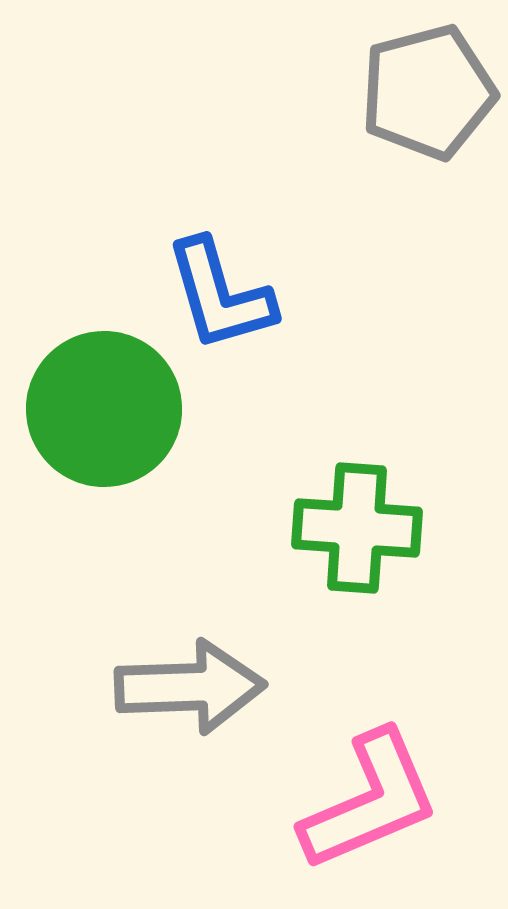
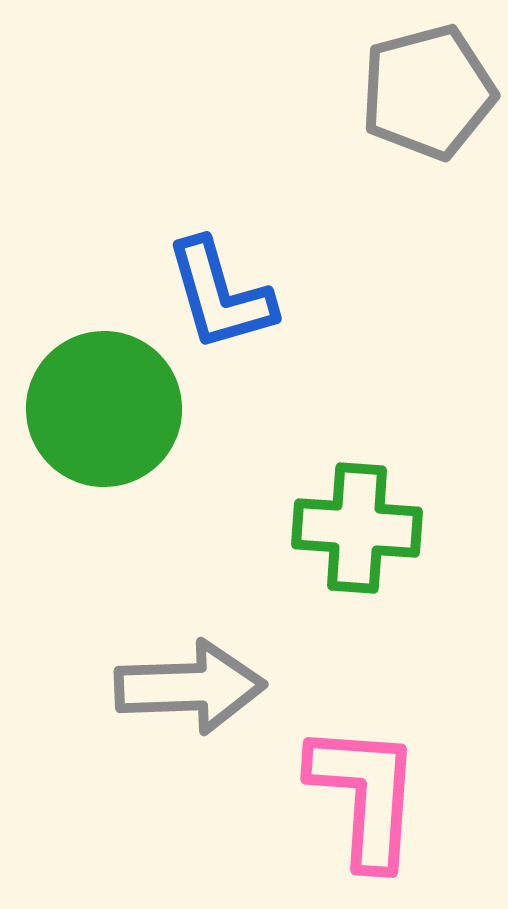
pink L-shape: moved 5 px left, 6 px up; rotated 63 degrees counterclockwise
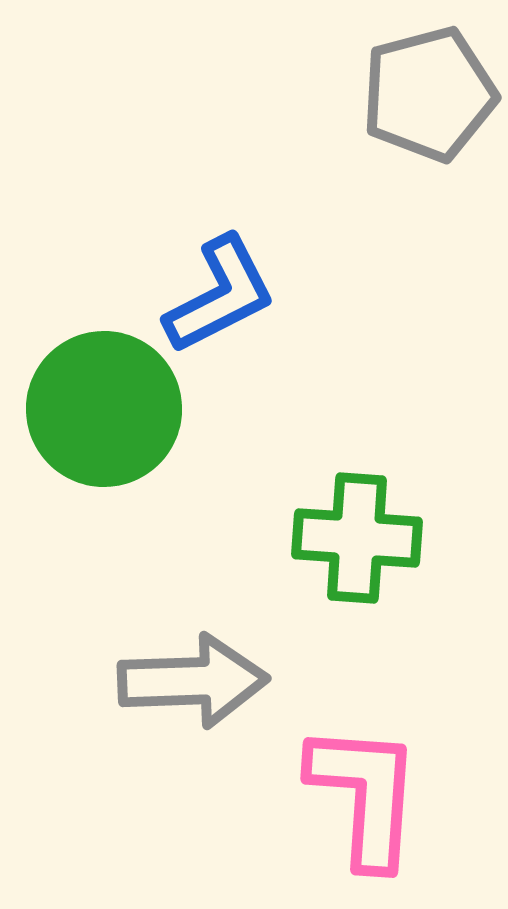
gray pentagon: moved 1 px right, 2 px down
blue L-shape: rotated 101 degrees counterclockwise
green cross: moved 10 px down
gray arrow: moved 3 px right, 6 px up
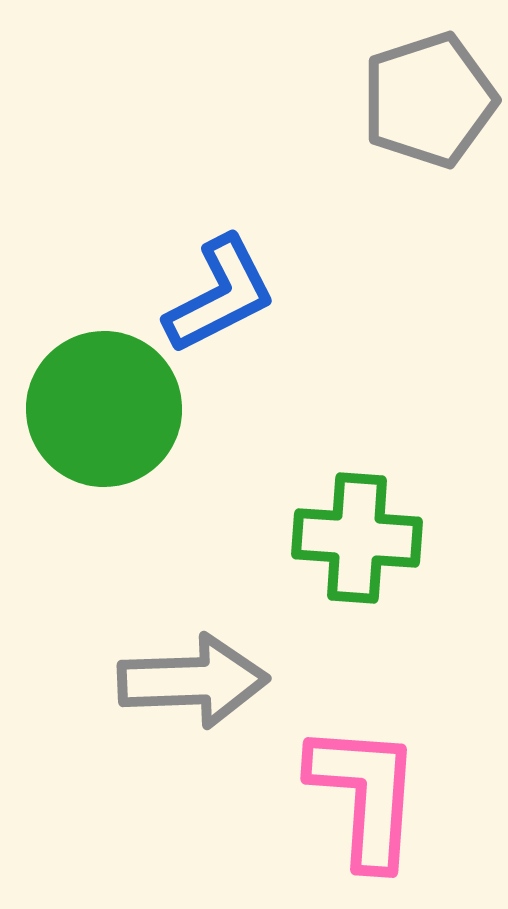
gray pentagon: moved 6 px down; rotated 3 degrees counterclockwise
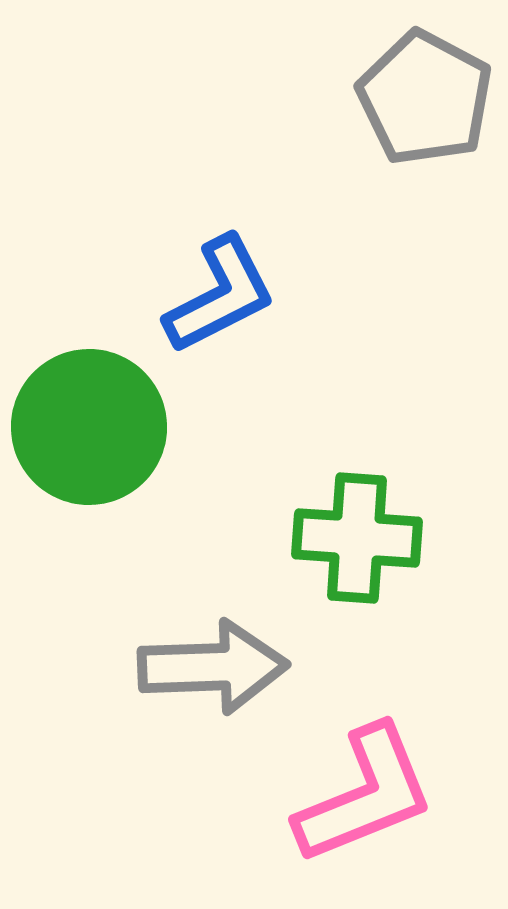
gray pentagon: moved 4 px left, 2 px up; rotated 26 degrees counterclockwise
green circle: moved 15 px left, 18 px down
gray arrow: moved 20 px right, 14 px up
pink L-shape: rotated 64 degrees clockwise
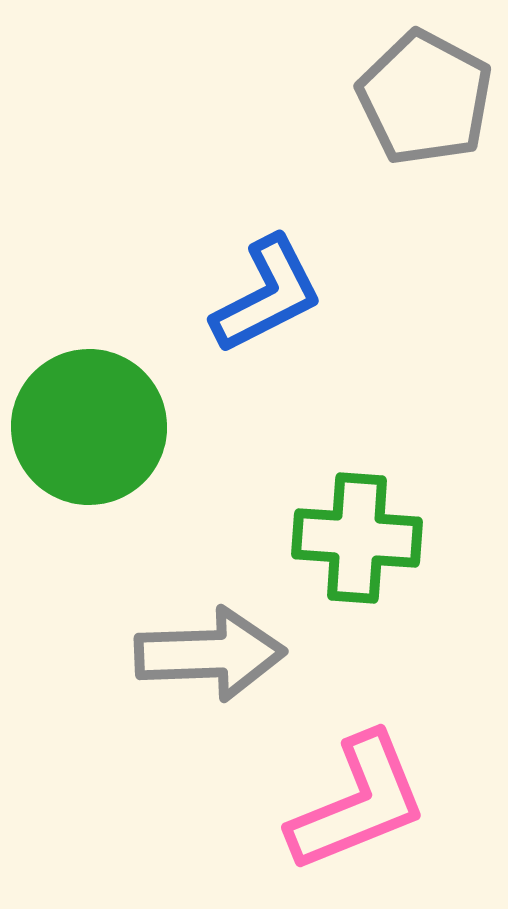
blue L-shape: moved 47 px right
gray arrow: moved 3 px left, 13 px up
pink L-shape: moved 7 px left, 8 px down
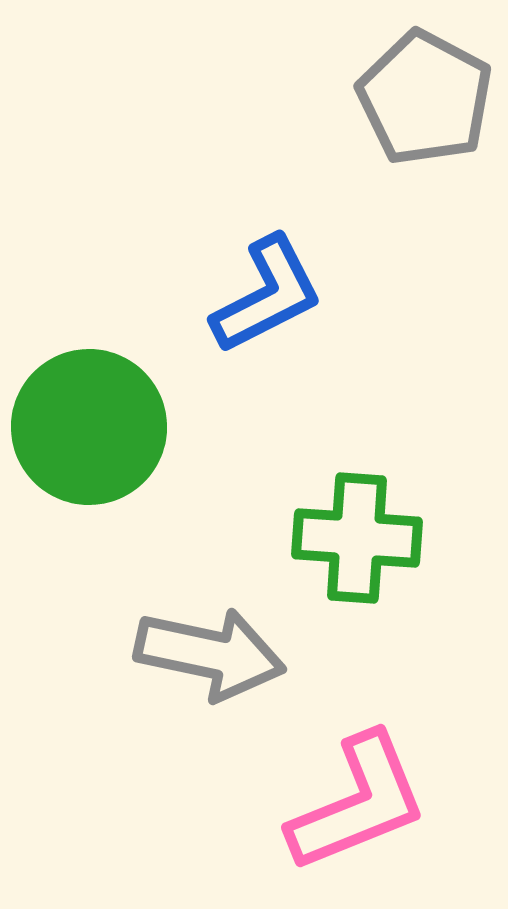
gray arrow: rotated 14 degrees clockwise
